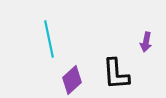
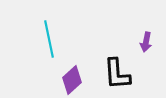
black L-shape: moved 1 px right
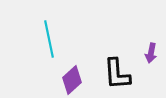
purple arrow: moved 5 px right, 11 px down
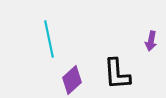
purple arrow: moved 12 px up
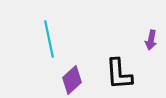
purple arrow: moved 1 px up
black L-shape: moved 2 px right
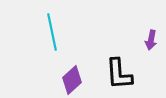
cyan line: moved 3 px right, 7 px up
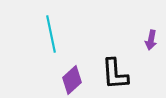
cyan line: moved 1 px left, 2 px down
black L-shape: moved 4 px left
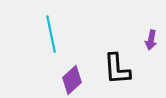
black L-shape: moved 2 px right, 5 px up
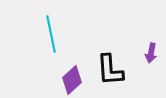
purple arrow: moved 13 px down
black L-shape: moved 7 px left, 1 px down
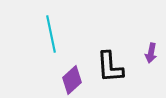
black L-shape: moved 3 px up
